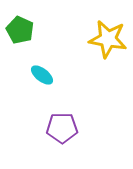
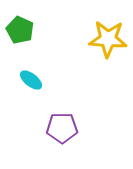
yellow star: rotated 6 degrees counterclockwise
cyan ellipse: moved 11 px left, 5 px down
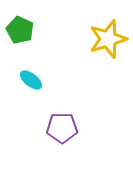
yellow star: rotated 21 degrees counterclockwise
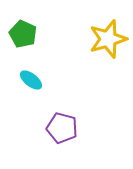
green pentagon: moved 3 px right, 4 px down
purple pentagon: rotated 16 degrees clockwise
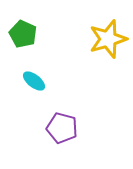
cyan ellipse: moved 3 px right, 1 px down
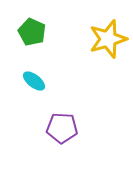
green pentagon: moved 9 px right, 2 px up
purple pentagon: rotated 12 degrees counterclockwise
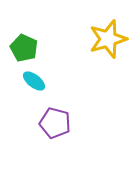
green pentagon: moved 8 px left, 16 px down
purple pentagon: moved 7 px left, 5 px up; rotated 12 degrees clockwise
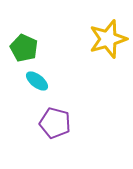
cyan ellipse: moved 3 px right
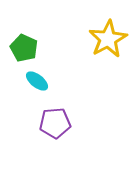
yellow star: rotated 12 degrees counterclockwise
purple pentagon: rotated 20 degrees counterclockwise
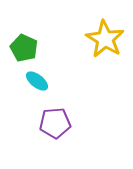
yellow star: moved 3 px left; rotated 12 degrees counterclockwise
